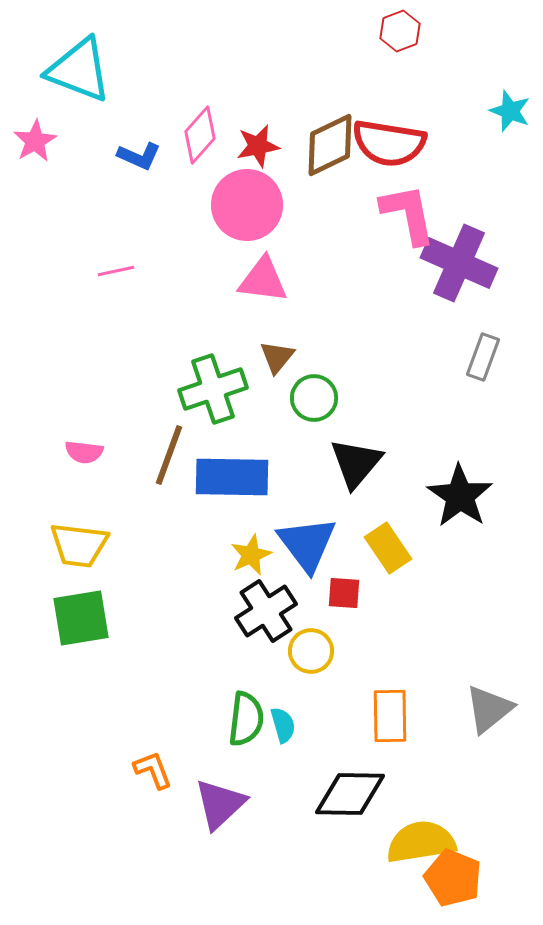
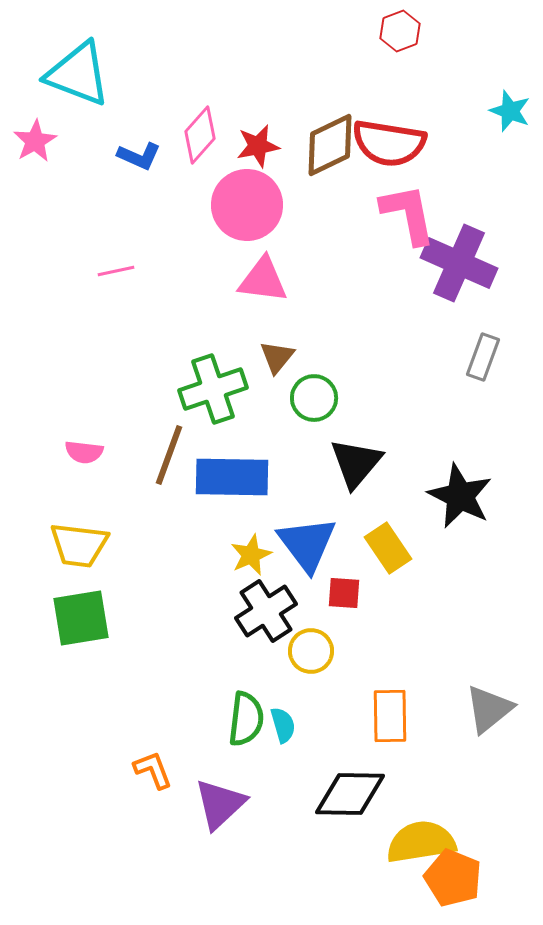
cyan triangle: moved 1 px left, 4 px down
black star: rotated 8 degrees counterclockwise
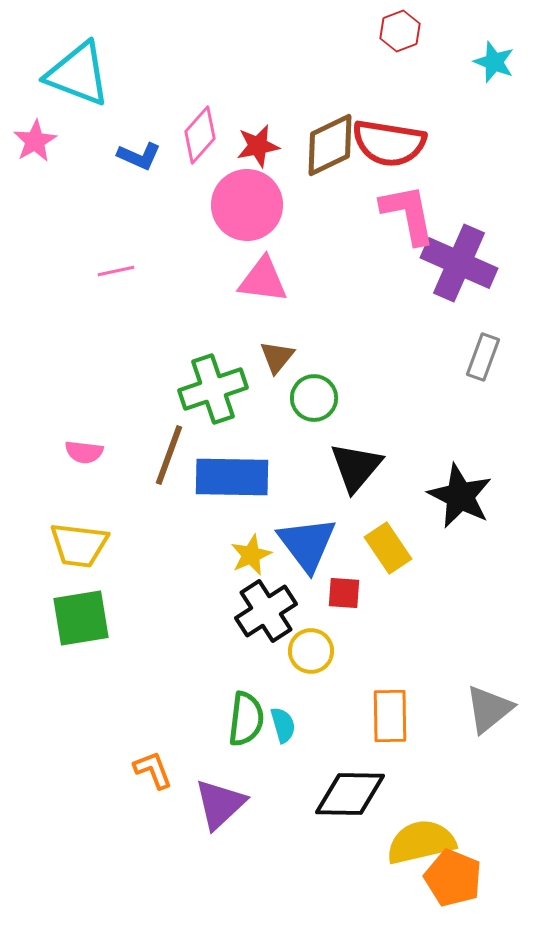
cyan star: moved 16 px left, 49 px up
black triangle: moved 4 px down
yellow semicircle: rotated 4 degrees counterclockwise
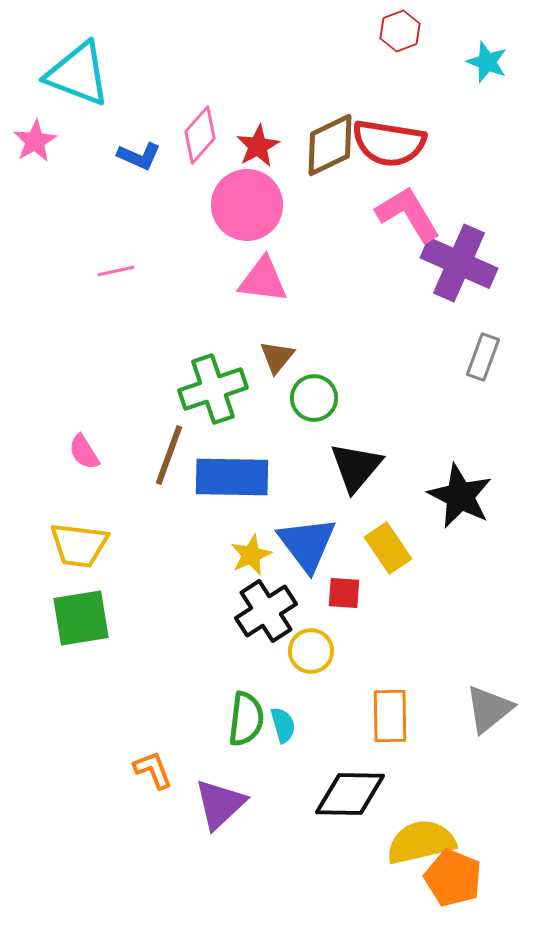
cyan star: moved 7 px left
red star: rotated 18 degrees counterclockwise
pink L-shape: rotated 20 degrees counterclockwise
pink semicircle: rotated 51 degrees clockwise
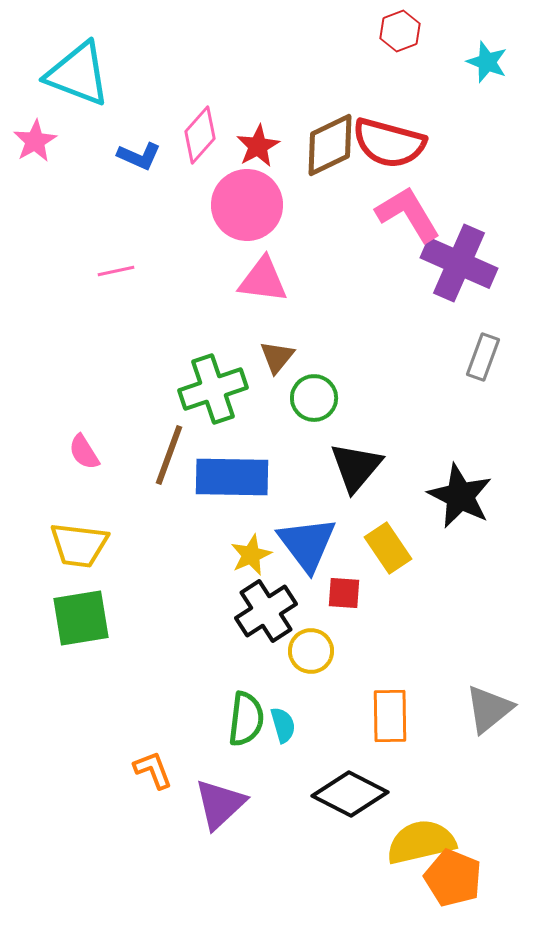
red semicircle: rotated 6 degrees clockwise
black diamond: rotated 26 degrees clockwise
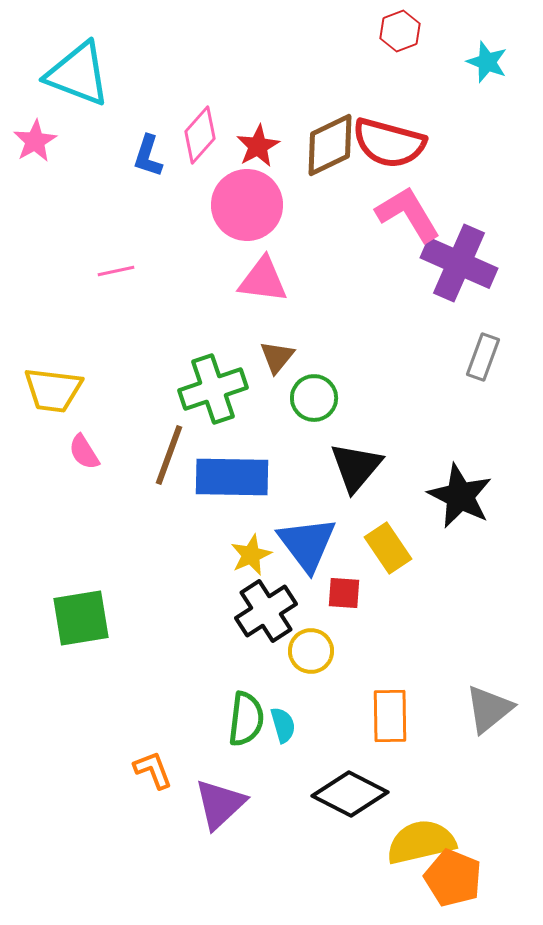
blue L-shape: moved 9 px right; rotated 84 degrees clockwise
yellow trapezoid: moved 26 px left, 155 px up
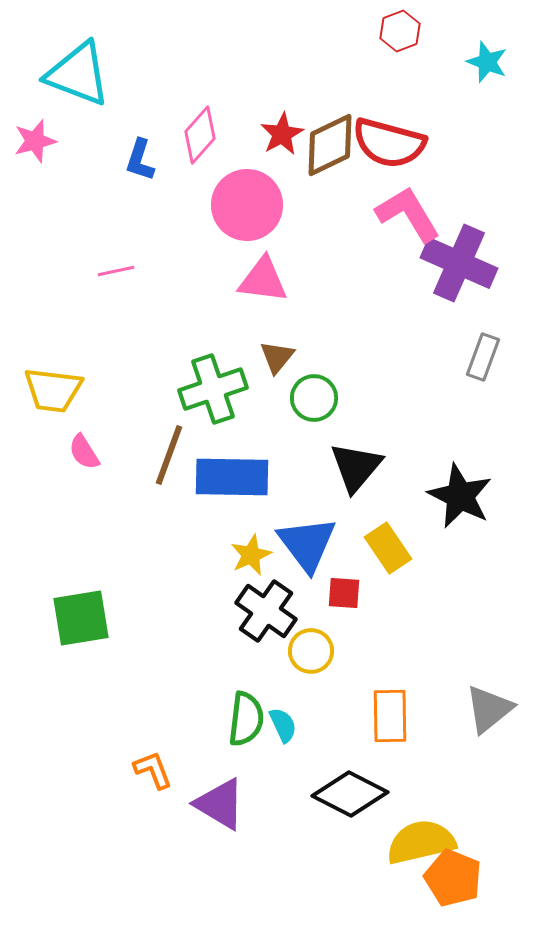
pink star: rotated 15 degrees clockwise
red star: moved 24 px right, 12 px up
blue L-shape: moved 8 px left, 4 px down
black cross: rotated 22 degrees counterclockwise
cyan semicircle: rotated 9 degrees counterclockwise
purple triangle: rotated 46 degrees counterclockwise
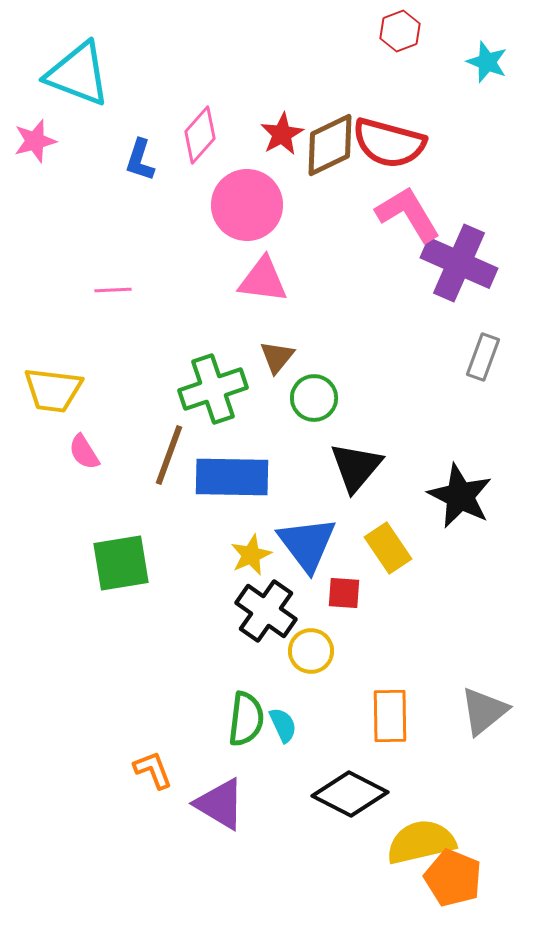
pink line: moved 3 px left, 19 px down; rotated 9 degrees clockwise
green square: moved 40 px right, 55 px up
gray triangle: moved 5 px left, 2 px down
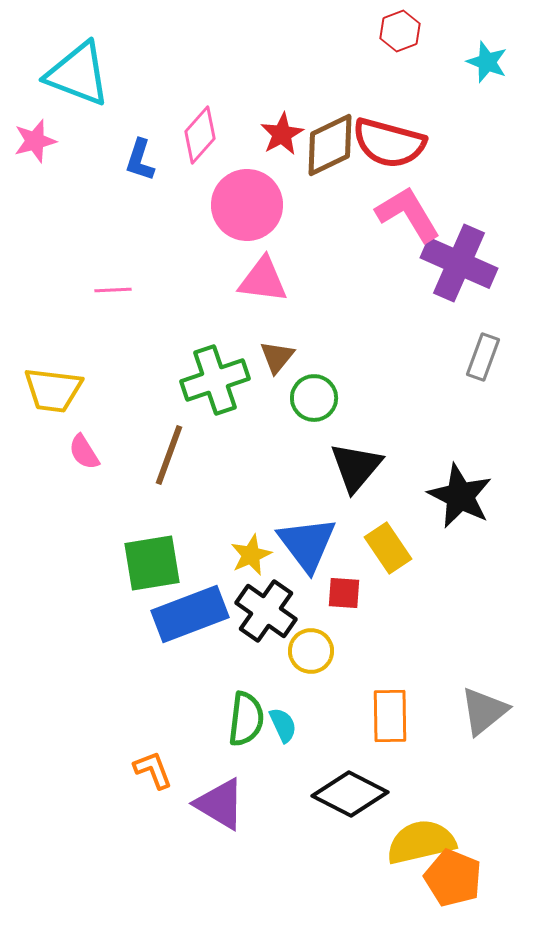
green cross: moved 2 px right, 9 px up
blue rectangle: moved 42 px left, 137 px down; rotated 22 degrees counterclockwise
green square: moved 31 px right
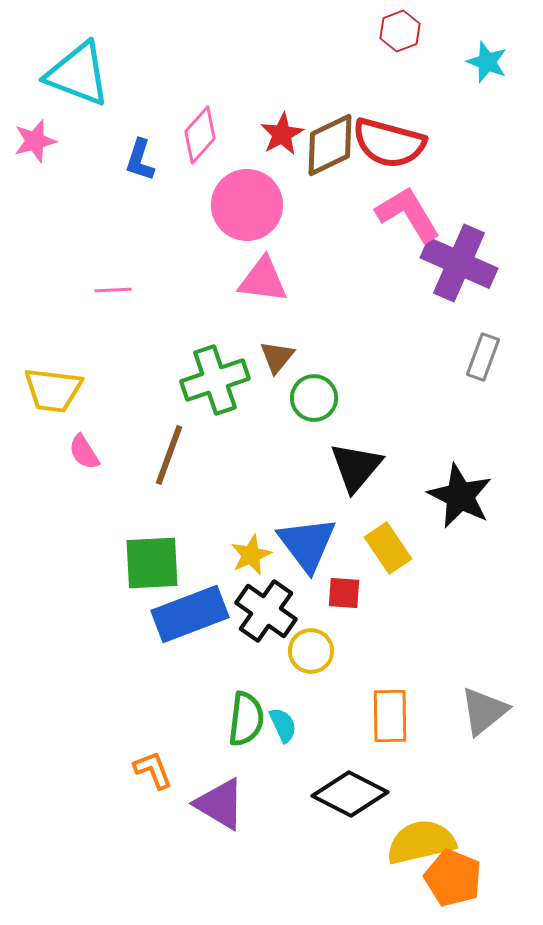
green square: rotated 6 degrees clockwise
